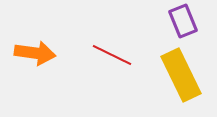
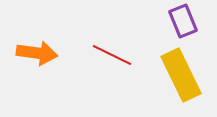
orange arrow: moved 2 px right
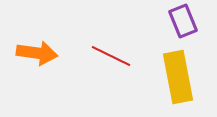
red line: moved 1 px left, 1 px down
yellow rectangle: moved 3 px left, 2 px down; rotated 15 degrees clockwise
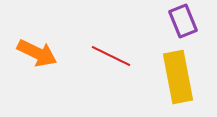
orange arrow: rotated 18 degrees clockwise
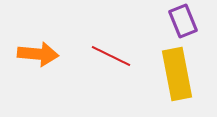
orange arrow: moved 1 px right, 1 px down; rotated 21 degrees counterclockwise
yellow rectangle: moved 1 px left, 3 px up
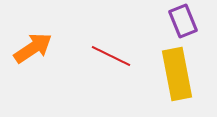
orange arrow: moved 5 px left, 6 px up; rotated 39 degrees counterclockwise
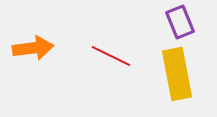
purple rectangle: moved 3 px left, 1 px down
orange arrow: rotated 27 degrees clockwise
